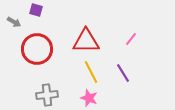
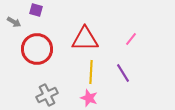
red triangle: moved 1 px left, 2 px up
yellow line: rotated 30 degrees clockwise
gray cross: rotated 20 degrees counterclockwise
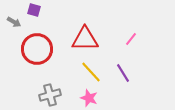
purple square: moved 2 px left
yellow line: rotated 45 degrees counterclockwise
gray cross: moved 3 px right; rotated 10 degrees clockwise
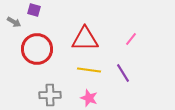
yellow line: moved 2 px left, 2 px up; rotated 40 degrees counterclockwise
gray cross: rotated 15 degrees clockwise
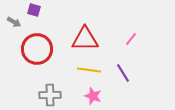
pink star: moved 4 px right, 2 px up
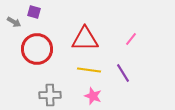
purple square: moved 2 px down
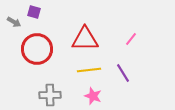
yellow line: rotated 15 degrees counterclockwise
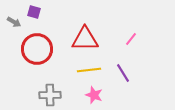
pink star: moved 1 px right, 1 px up
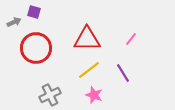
gray arrow: rotated 56 degrees counterclockwise
red triangle: moved 2 px right
red circle: moved 1 px left, 1 px up
yellow line: rotated 30 degrees counterclockwise
gray cross: rotated 25 degrees counterclockwise
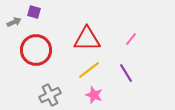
red circle: moved 2 px down
purple line: moved 3 px right
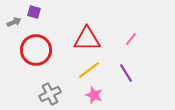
gray cross: moved 1 px up
